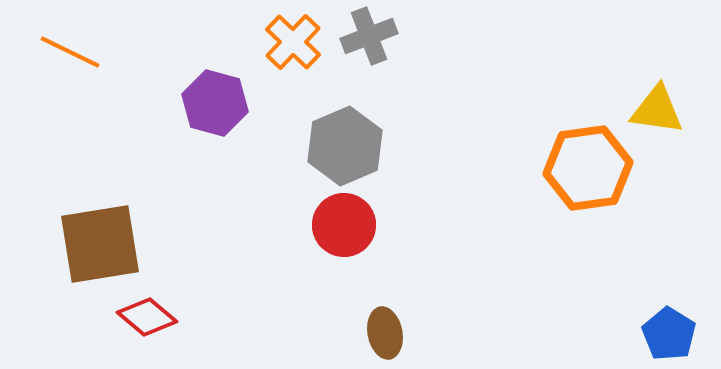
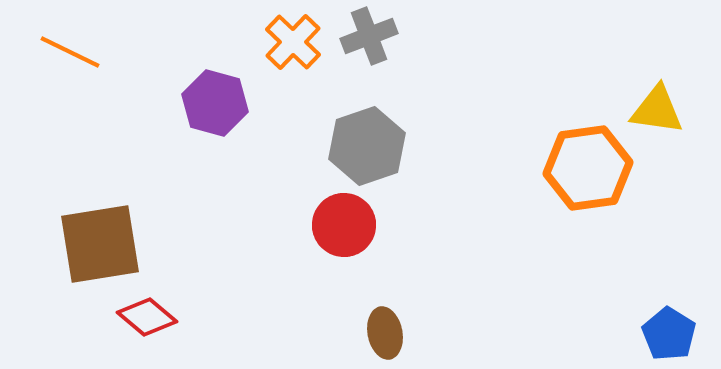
gray hexagon: moved 22 px right; rotated 4 degrees clockwise
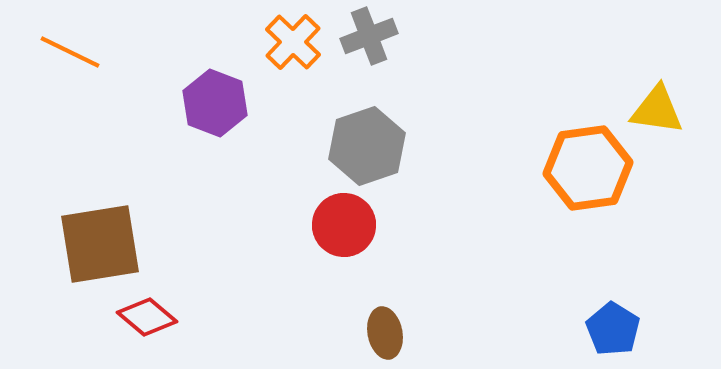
purple hexagon: rotated 6 degrees clockwise
blue pentagon: moved 56 px left, 5 px up
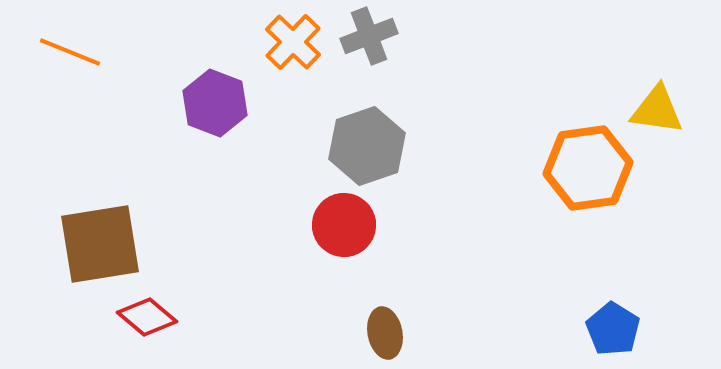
orange line: rotated 4 degrees counterclockwise
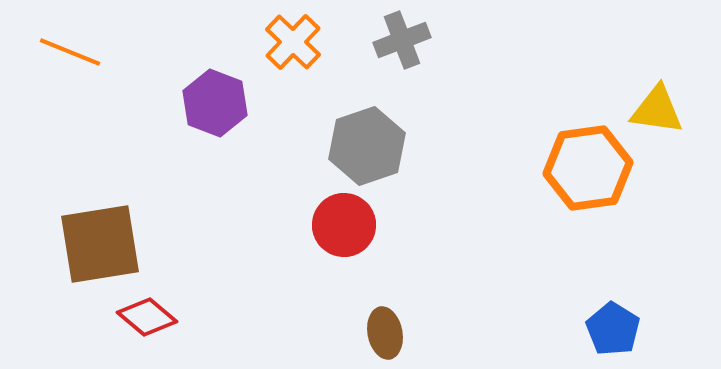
gray cross: moved 33 px right, 4 px down
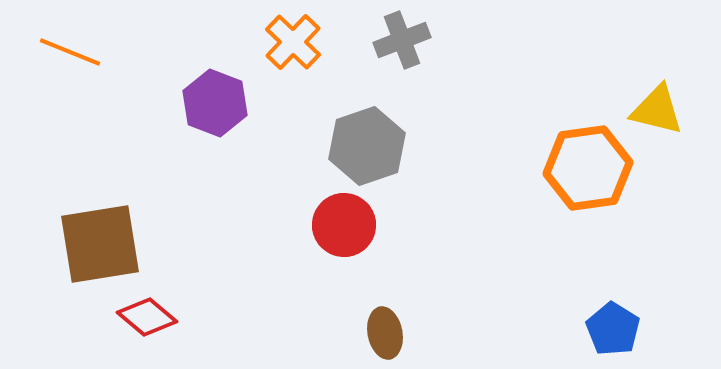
yellow triangle: rotated 6 degrees clockwise
